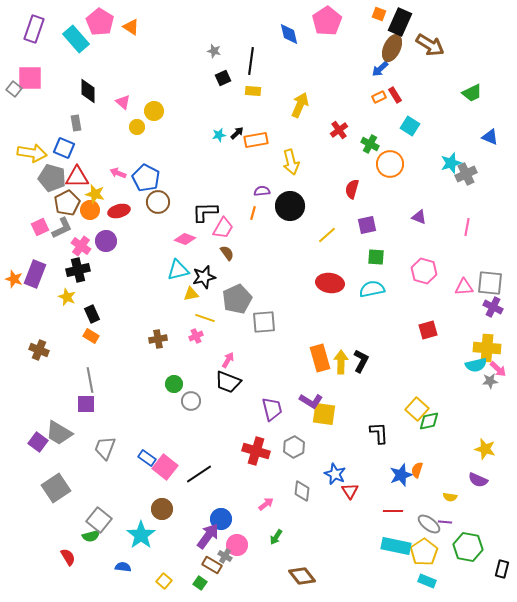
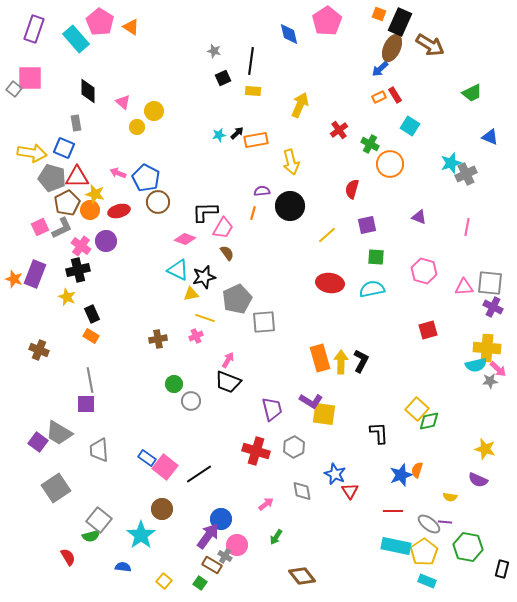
cyan triangle at (178, 270): rotated 40 degrees clockwise
gray trapezoid at (105, 448): moved 6 px left, 2 px down; rotated 25 degrees counterclockwise
gray diamond at (302, 491): rotated 15 degrees counterclockwise
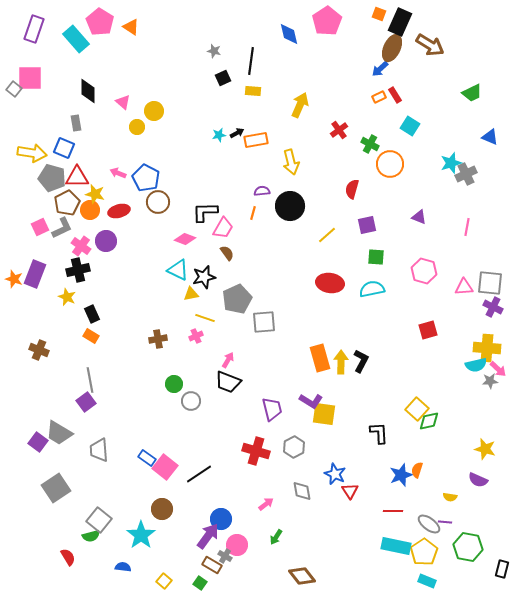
black arrow at (237, 133): rotated 16 degrees clockwise
purple square at (86, 404): moved 2 px up; rotated 36 degrees counterclockwise
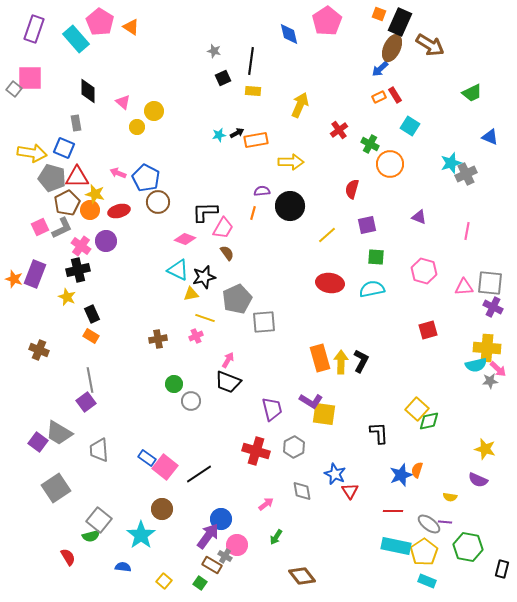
yellow arrow at (291, 162): rotated 75 degrees counterclockwise
pink line at (467, 227): moved 4 px down
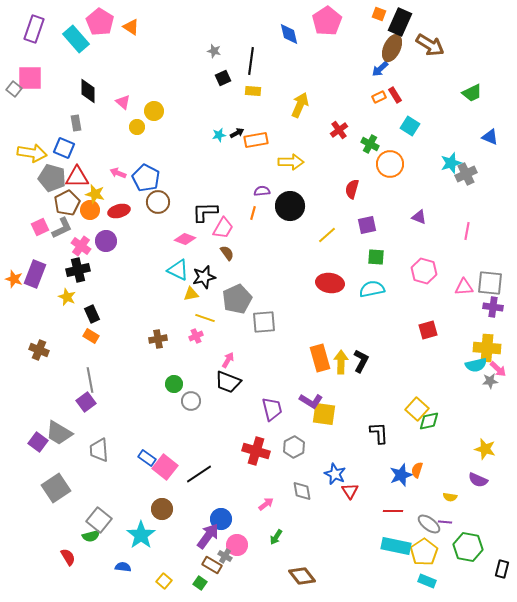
purple cross at (493, 307): rotated 18 degrees counterclockwise
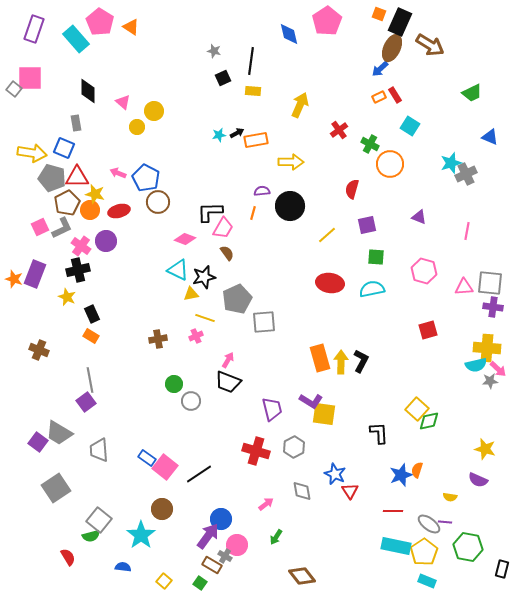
black L-shape at (205, 212): moved 5 px right
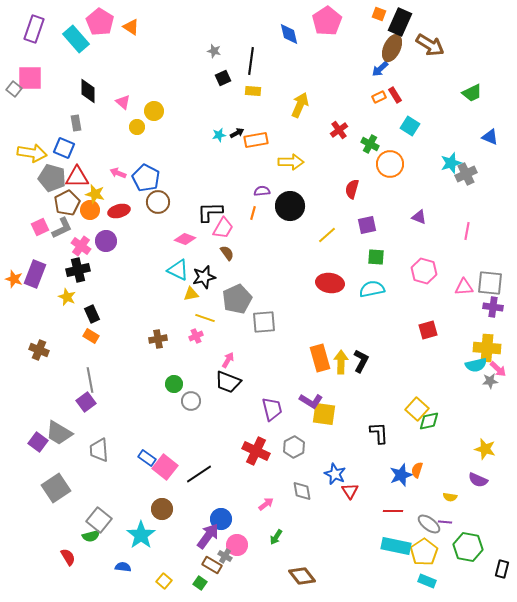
red cross at (256, 451): rotated 8 degrees clockwise
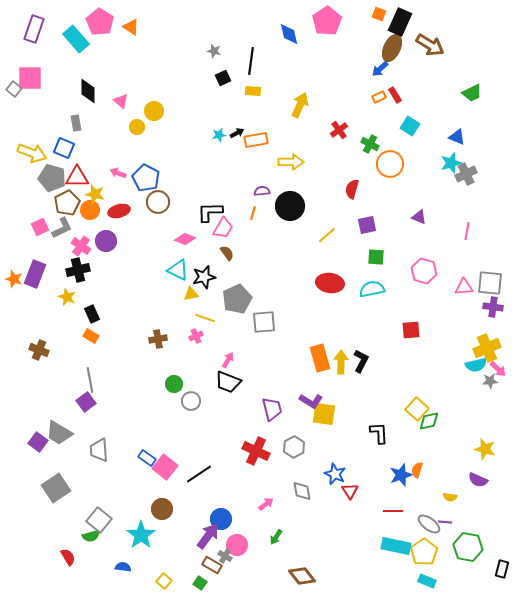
pink triangle at (123, 102): moved 2 px left, 1 px up
blue triangle at (490, 137): moved 33 px left
yellow arrow at (32, 153): rotated 12 degrees clockwise
red square at (428, 330): moved 17 px left; rotated 12 degrees clockwise
yellow cross at (487, 348): rotated 28 degrees counterclockwise
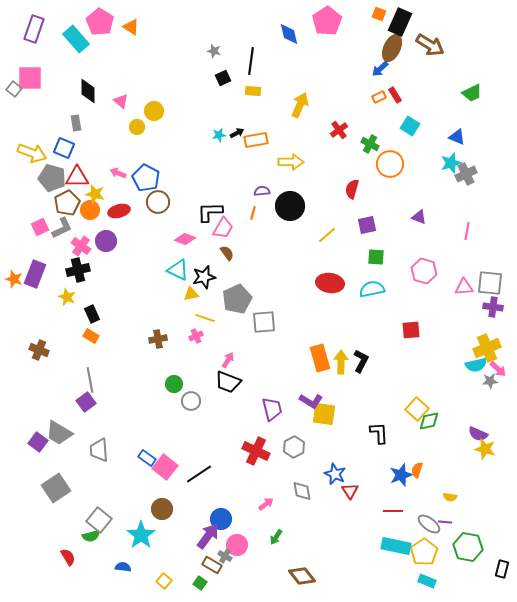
purple semicircle at (478, 480): moved 46 px up
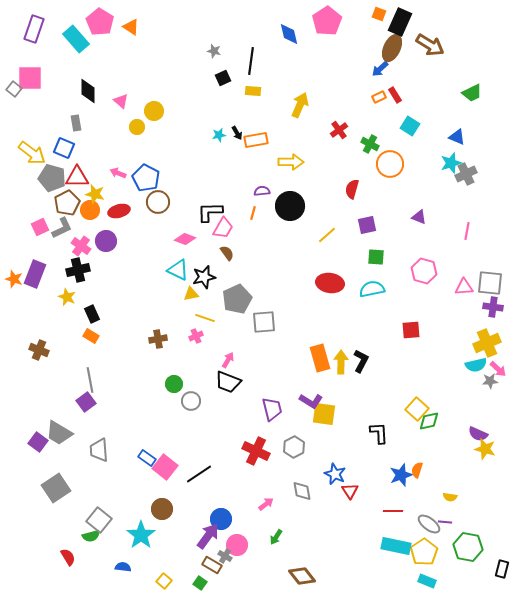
black arrow at (237, 133): rotated 88 degrees clockwise
yellow arrow at (32, 153): rotated 16 degrees clockwise
yellow cross at (487, 348): moved 5 px up
